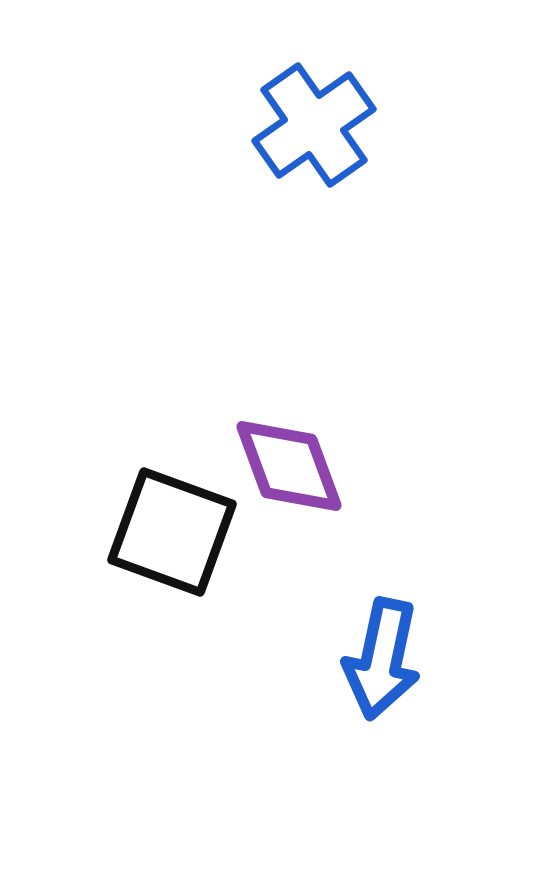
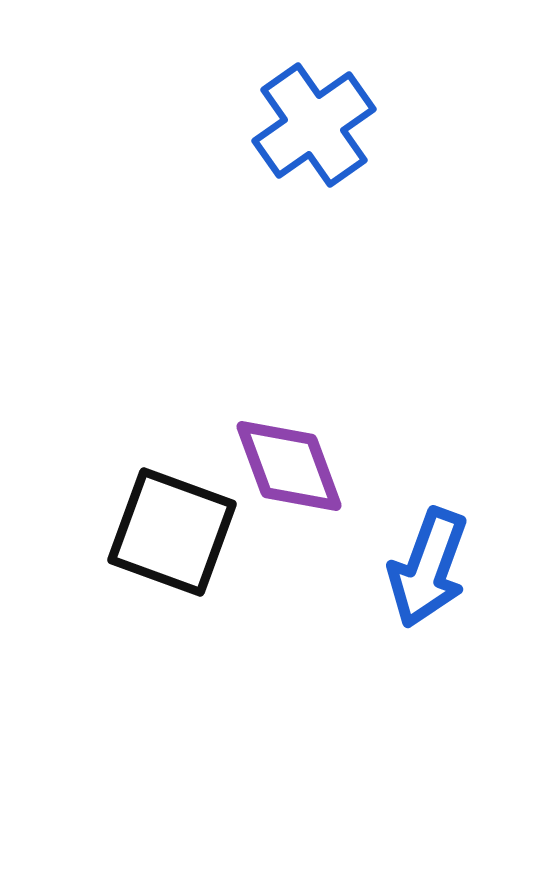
blue arrow: moved 46 px right, 91 px up; rotated 8 degrees clockwise
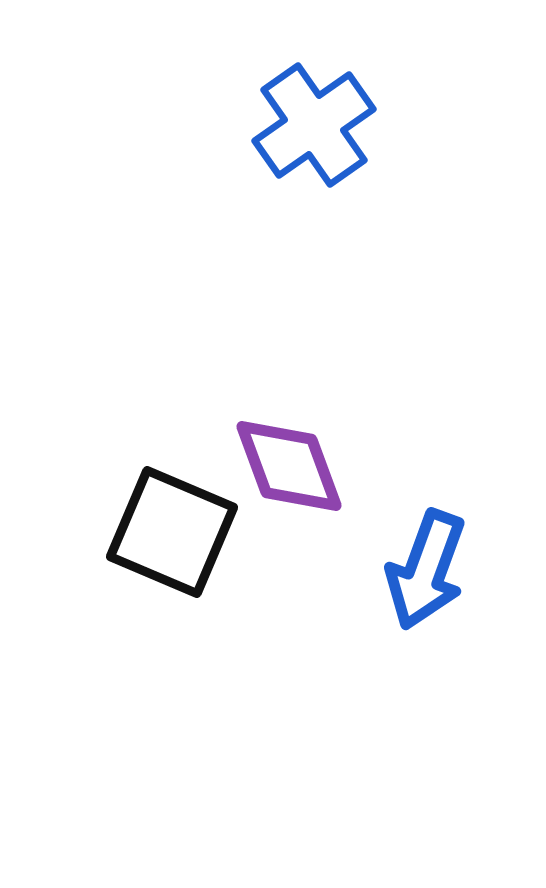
black square: rotated 3 degrees clockwise
blue arrow: moved 2 px left, 2 px down
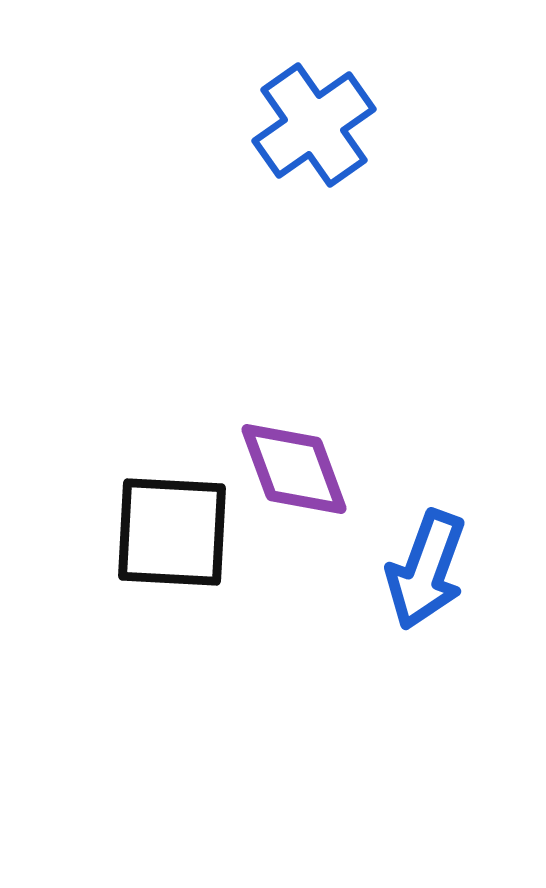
purple diamond: moved 5 px right, 3 px down
black square: rotated 20 degrees counterclockwise
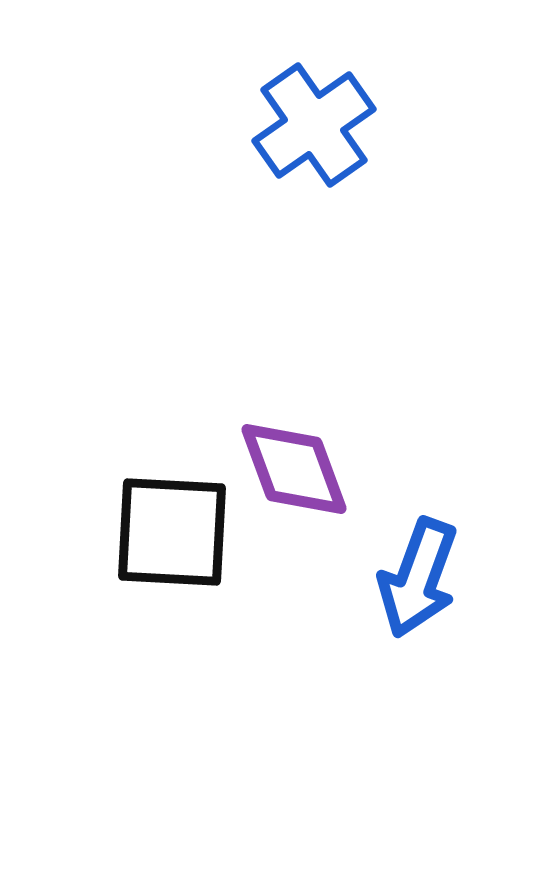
blue arrow: moved 8 px left, 8 px down
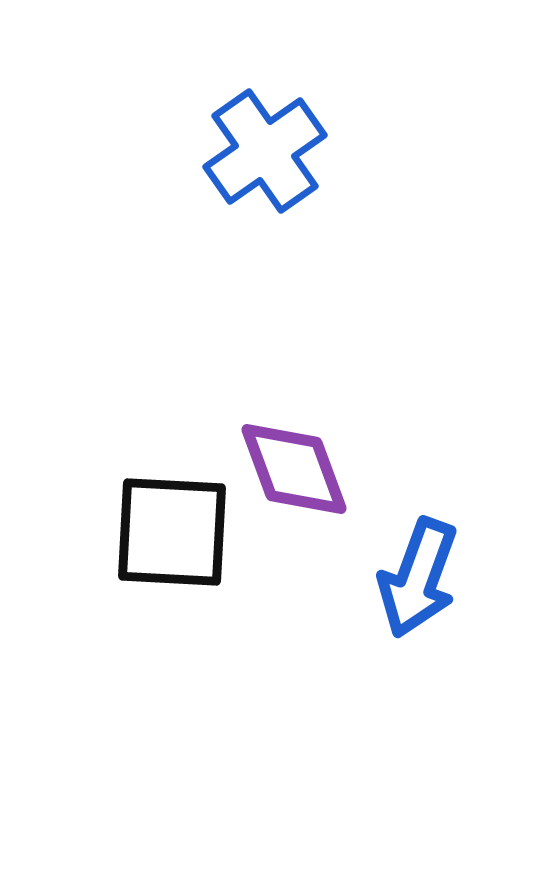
blue cross: moved 49 px left, 26 px down
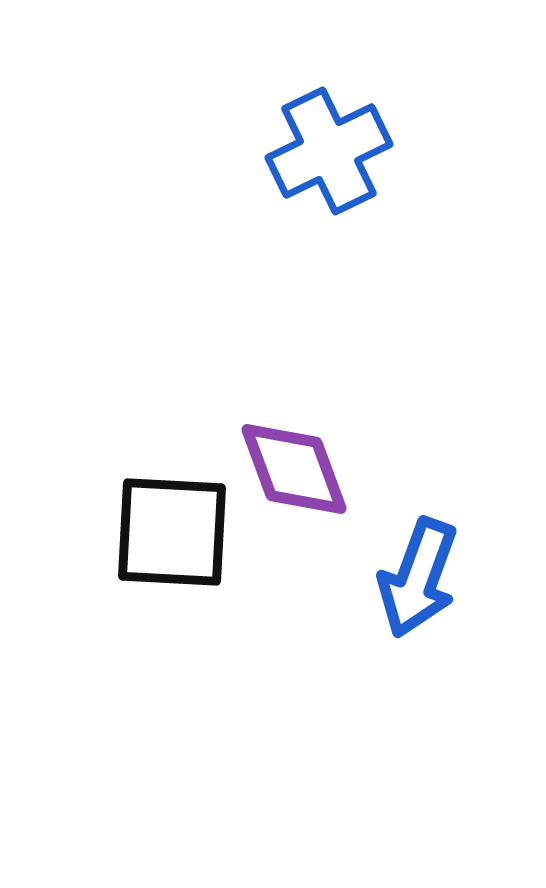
blue cross: moved 64 px right; rotated 9 degrees clockwise
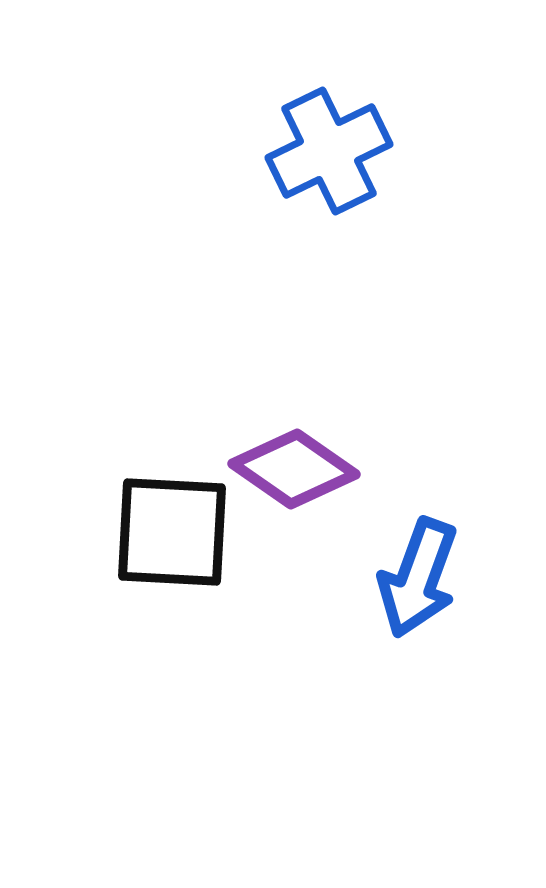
purple diamond: rotated 35 degrees counterclockwise
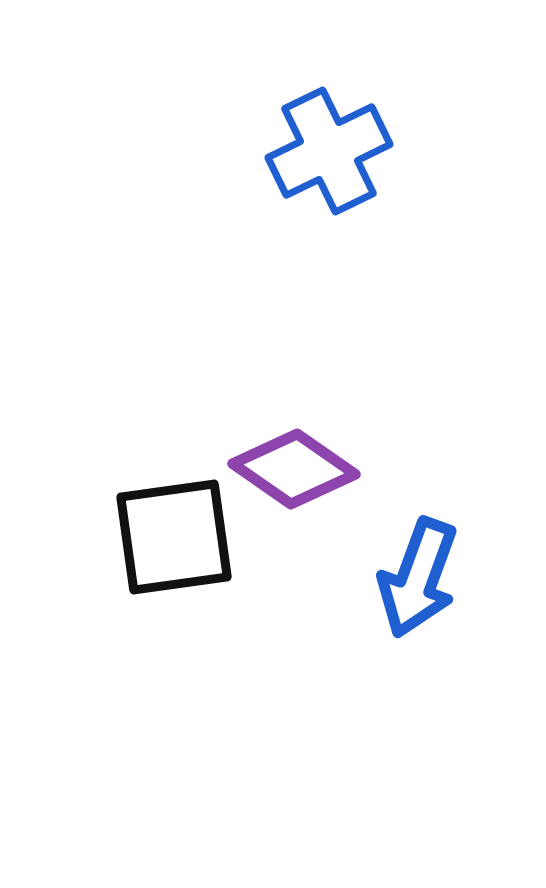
black square: moved 2 px right, 5 px down; rotated 11 degrees counterclockwise
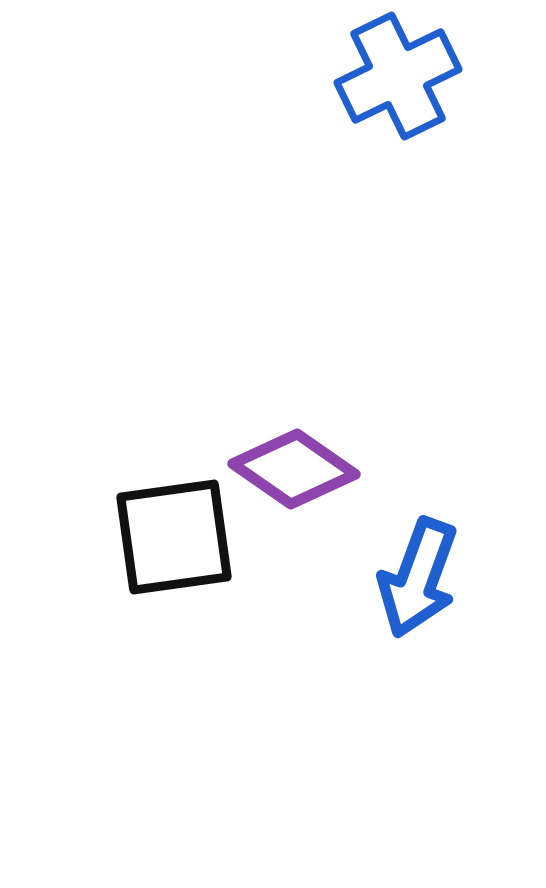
blue cross: moved 69 px right, 75 px up
